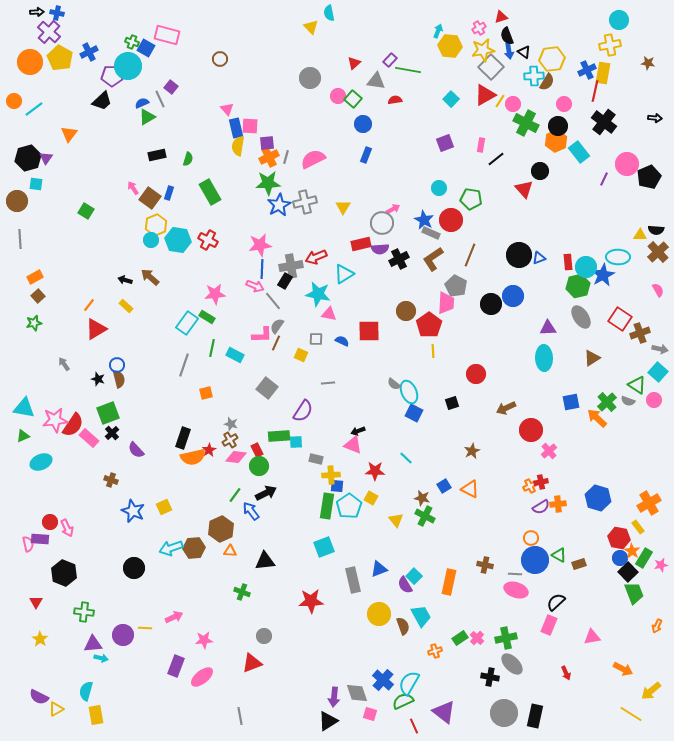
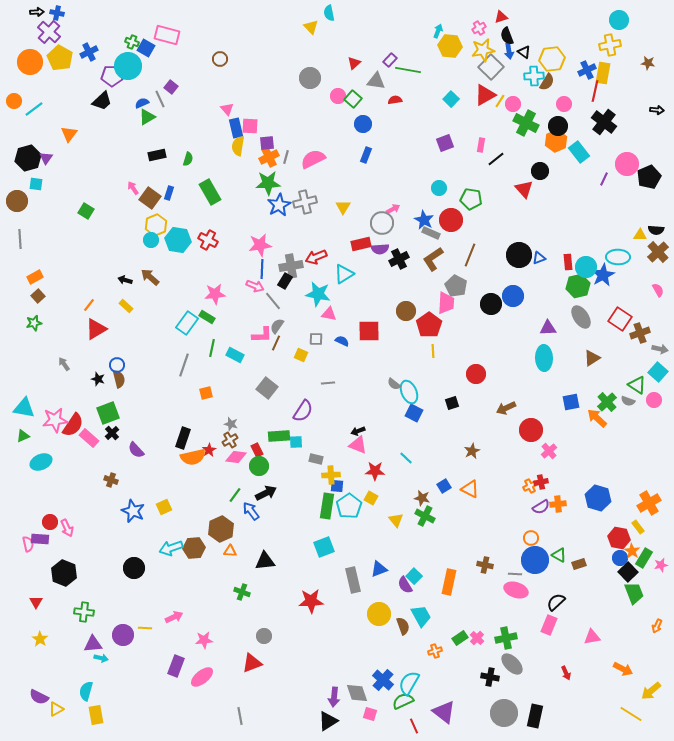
black arrow at (655, 118): moved 2 px right, 8 px up
pink triangle at (353, 445): moved 5 px right
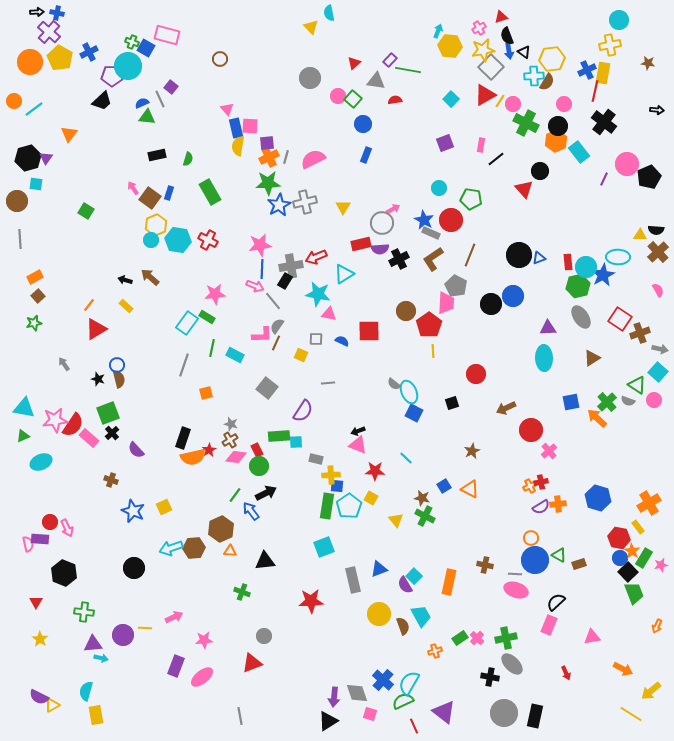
green triangle at (147, 117): rotated 36 degrees clockwise
yellow triangle at (56, 709): moved 4 px left, 4 px up
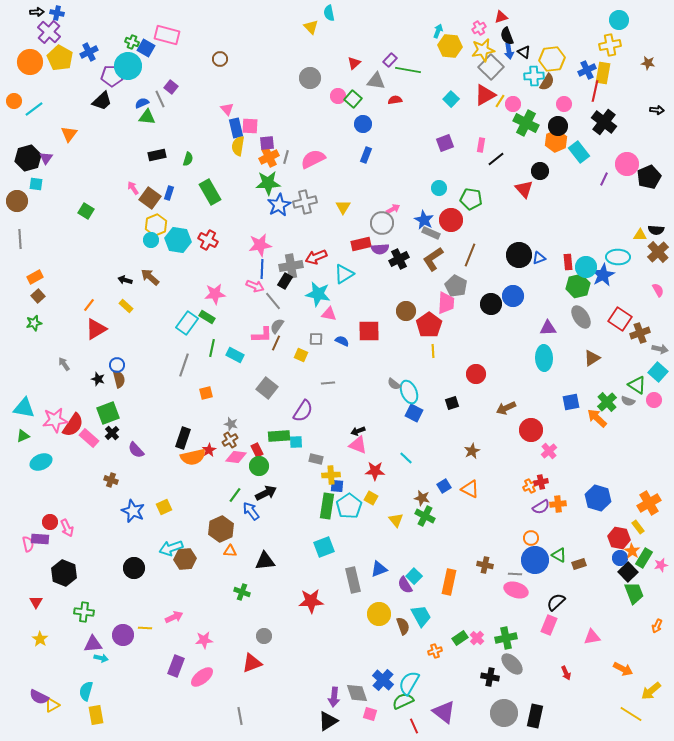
brown hexagon at (194, 548): moved 9 px left, 11 px down
